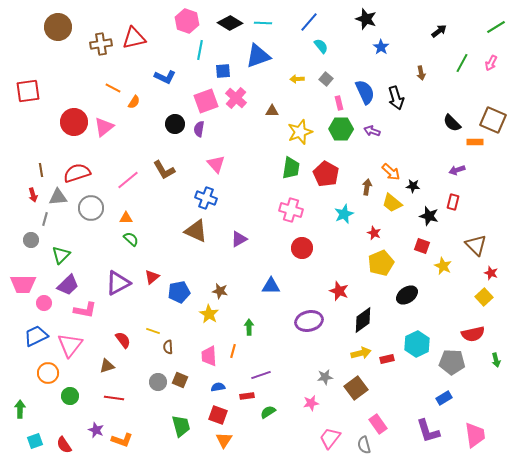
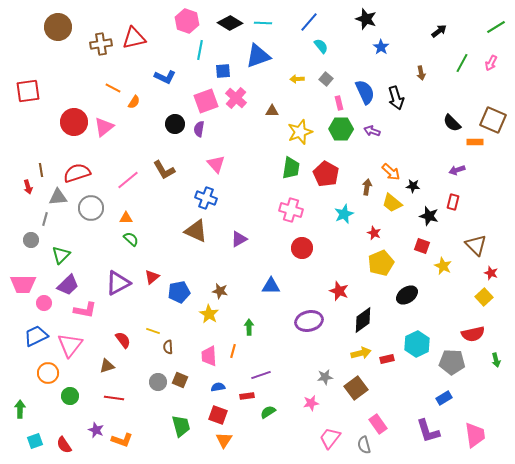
red arrow at (33, 195): moved 5 px left, 8 px up
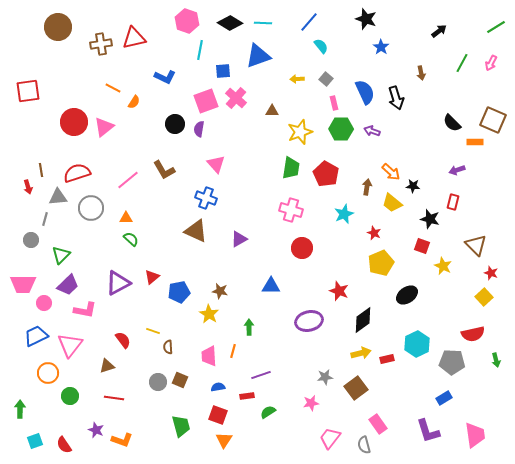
pink rectangle at (339, 103): moved 5 px left
black star at (429, 216): moved 1 px right, 3 px down
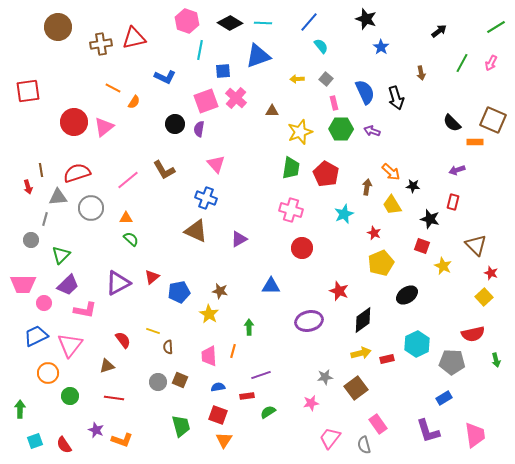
yellow trapezoid at (392, 203): moved 2 px down; rotated 20 degrees clockwise
